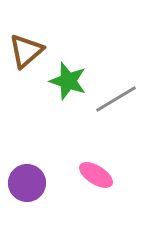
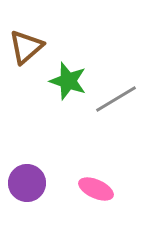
brown triangle: moved 4 px up
pink ellipse: moved 14 px down; rotated 8 degrees counterclockwise
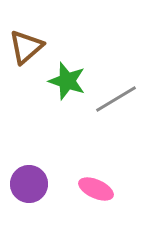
green star: moved 1 px left
purple circle: moved 2 px right, 1 px down
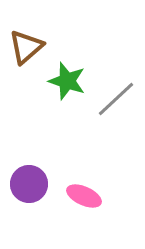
gray line: rotated 12 degrees counterclockwise
pink ellipse: moved 12 px left, 7 px down
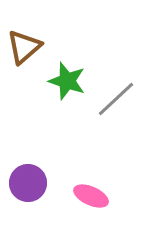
brown triangle: moved 2 px left
purple circle: moved 1 px left, 1 px up
pink ellipse: moved 7 px right
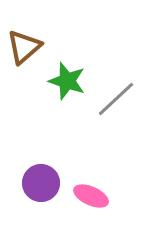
purple circle: moved 13 px right
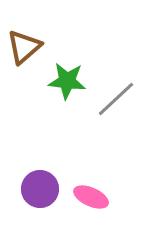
green star: rotated 12 degrees counterclockwise
purple circle: moved 1 px left, 6 px down
pink ellipse: moved 1 px down
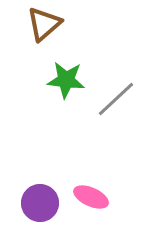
brown triangle: moved 20 px right, 23 px up
green star: moved 1 px left, 1 px up
purple circle: moved 14 px down
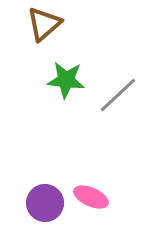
gray line: moved 2 px right, 4 px up
purple circle: moved 5 px right
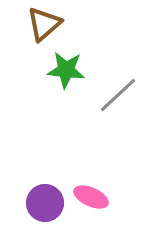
green star: moved 10 px up
